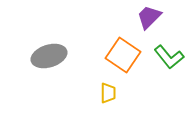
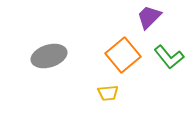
orange square: rotated 16 degrees clockwise
yellow trapezoid: rotated 85 degrees clockwise
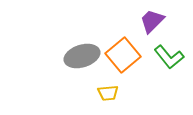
purple trapezoid: moved 3 px right, 4 px down
gray ellipse: moved 33 px right
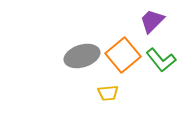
green L-shape: moved 8 px left, 3 px down
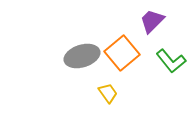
orange square: moved 1 px left, 2 px up
green L-shape: moved 10 px right, 1 px down
yellow trapezoid: rotated 120 degrees counterclockwise
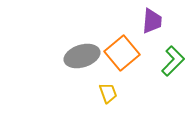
purple trapezoid: rotated 140 degrees clockwise
green L-shape: moved 2 px right; rotated 96 degrees counterclockwise
yellow trapezoid: rotated 15 degrees clockwise
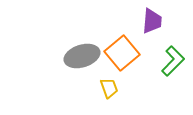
yellow trapezoid: moved 1 px right, 5 px up
